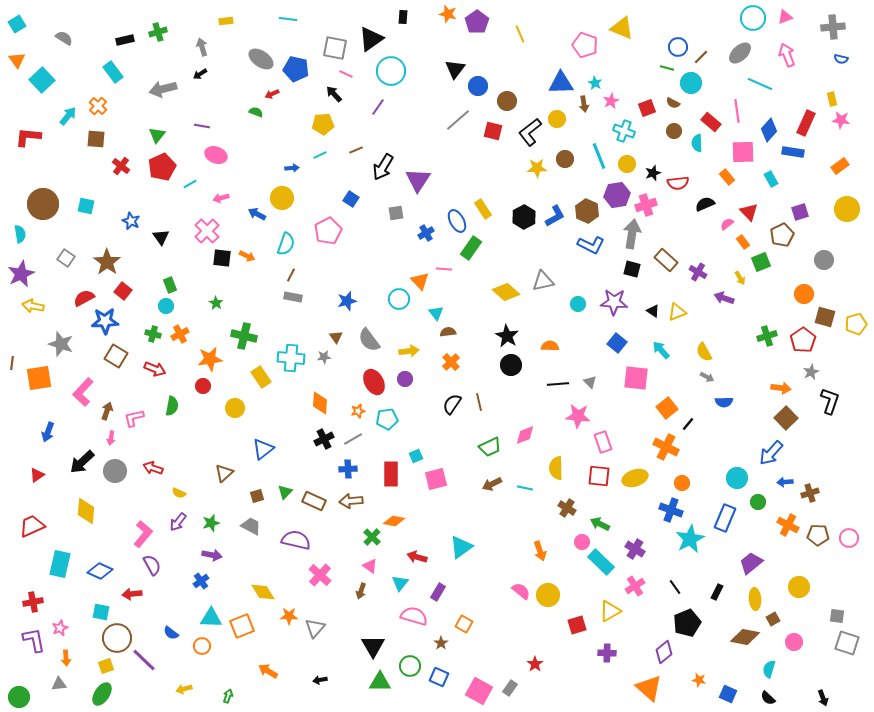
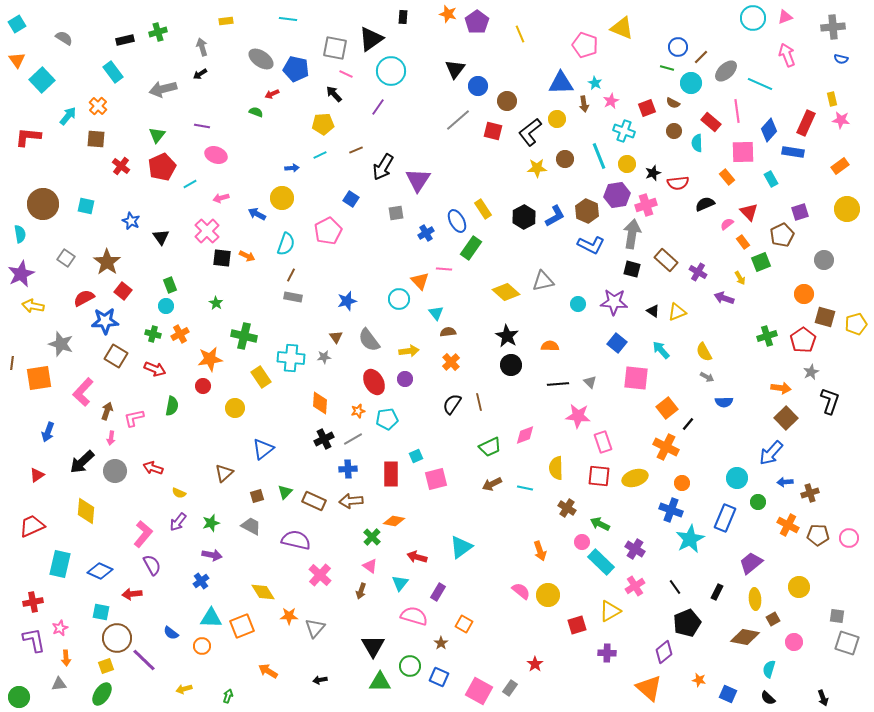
gray ellipse at (740, 53): moved 14 px left, 18 px down
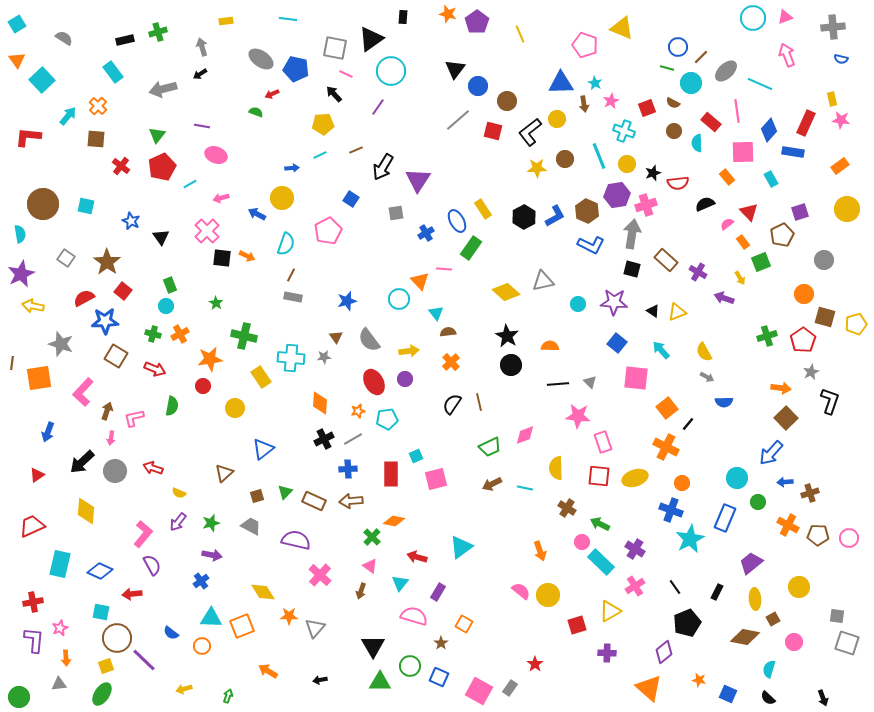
purple L-shape at (34, 640): rotated 16 degrees clockwise
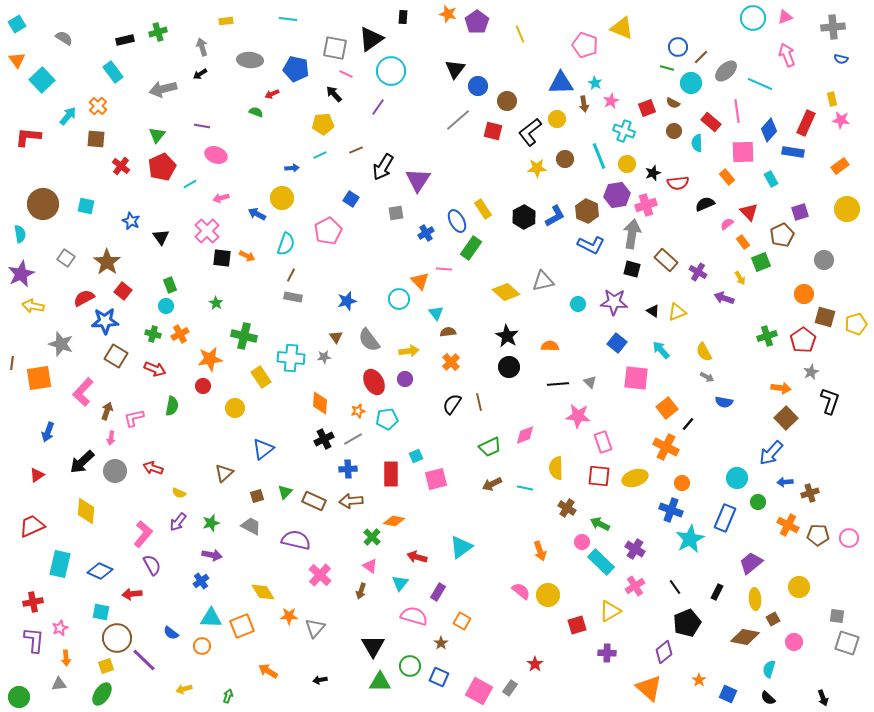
gray ellipse at (261, 59): moved 11 px left, 1 px down; rotated 30 degrees counterclockwise
black circle at (511, 365): moved 2 px left, 2 px down
blue semicircle at (724, 402): rotated 12 degrees clockwise
orange square at (464, 624): moved 2 px left, 3 px up
orange star at (699, 680): rotated 24 degrees clockwise
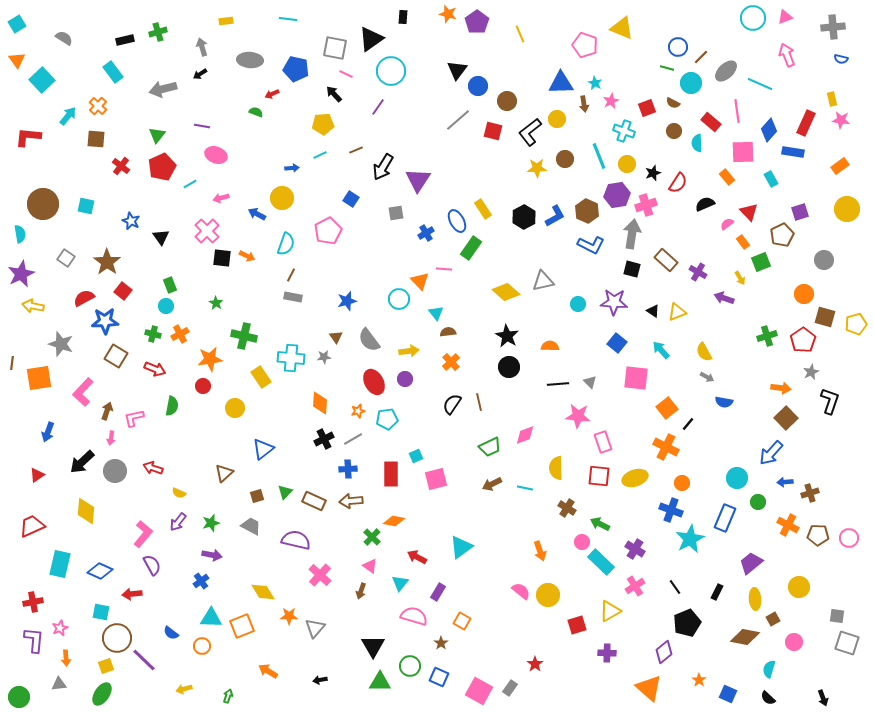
black triangle at (455, 69): moved 2 px right, 1 px down
red semicircle at (678, 183): rotated 50 degrees counterclockwise
red arrow at (417, 557): rotated 12 degrees clockwise
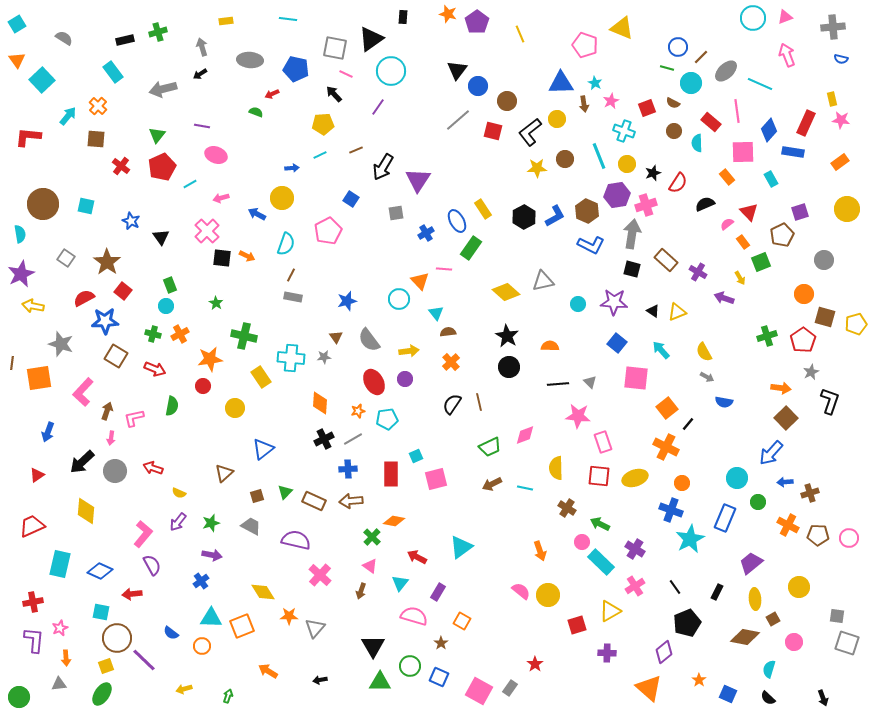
orange rectangle at (840, 166): moved 4 px up
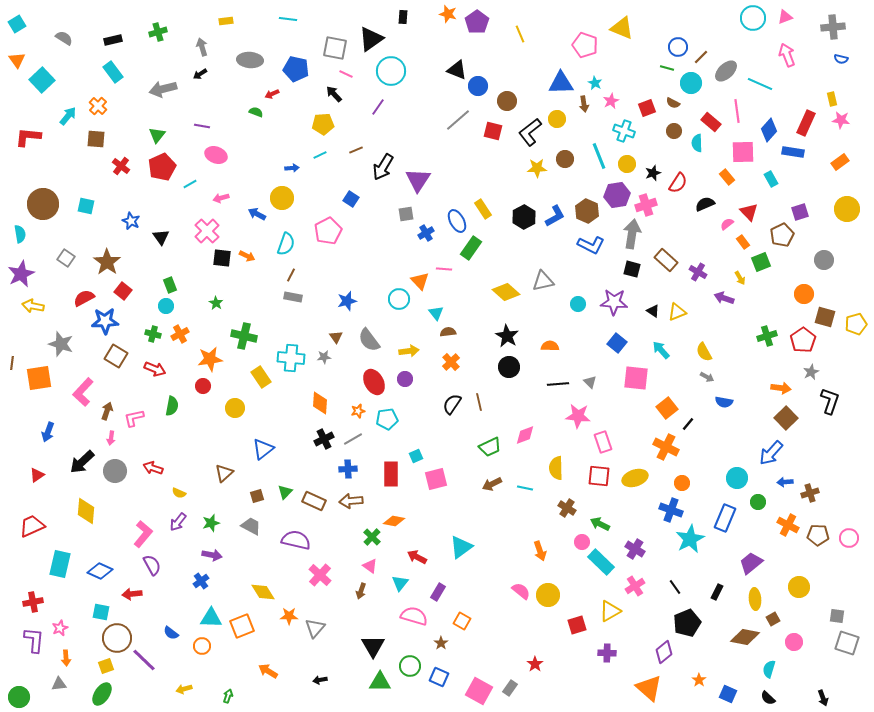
black rectangle at (125, 40): moved 12 px left
black triangle at (457, 70): rotated 45 degrees counterclockwise
gray square at (396, 213): moved 10 px right, 1 px down
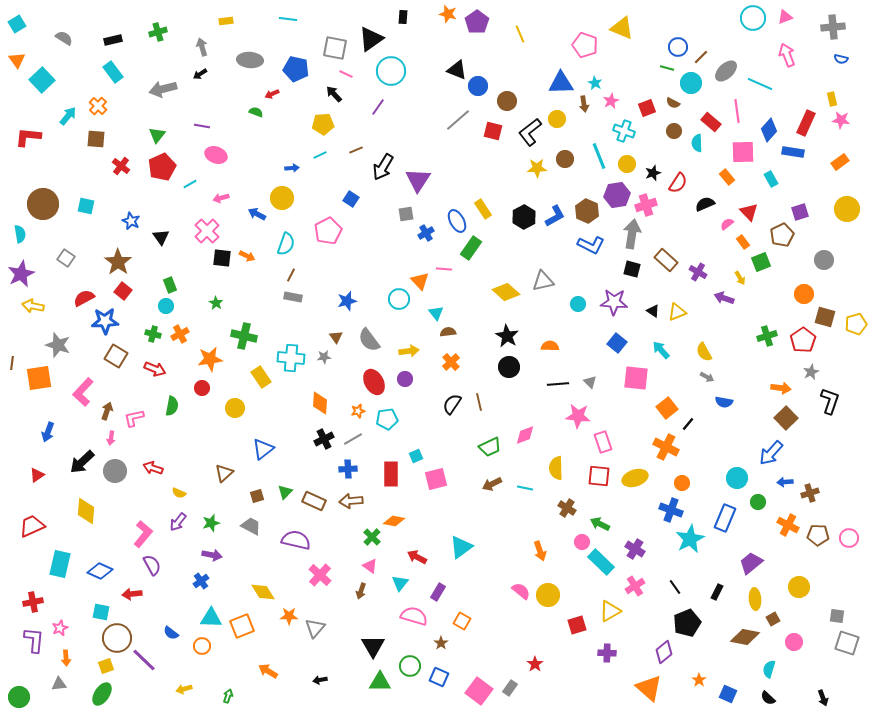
brown star at (107, 262): moved 11 px right
gray star at (61, 344): moved 3 px left, 1 px down
red circle at (203, 386): moved 1 px left, 2 px down
pink square at (479, 691): rotated 8 degrees clockwise
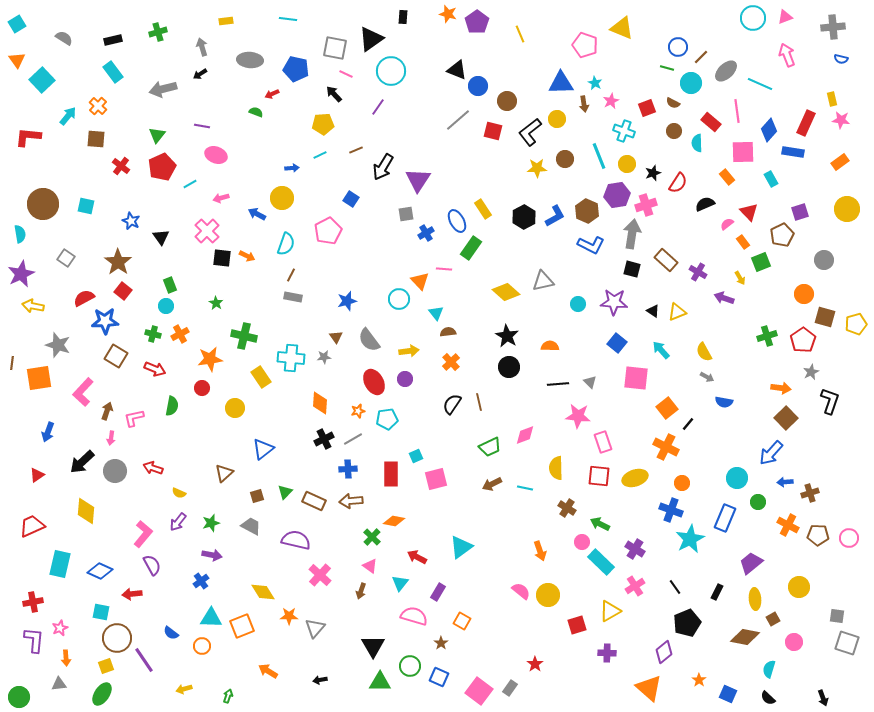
purple line at (144, 660): rotated 12 degrees clockwise
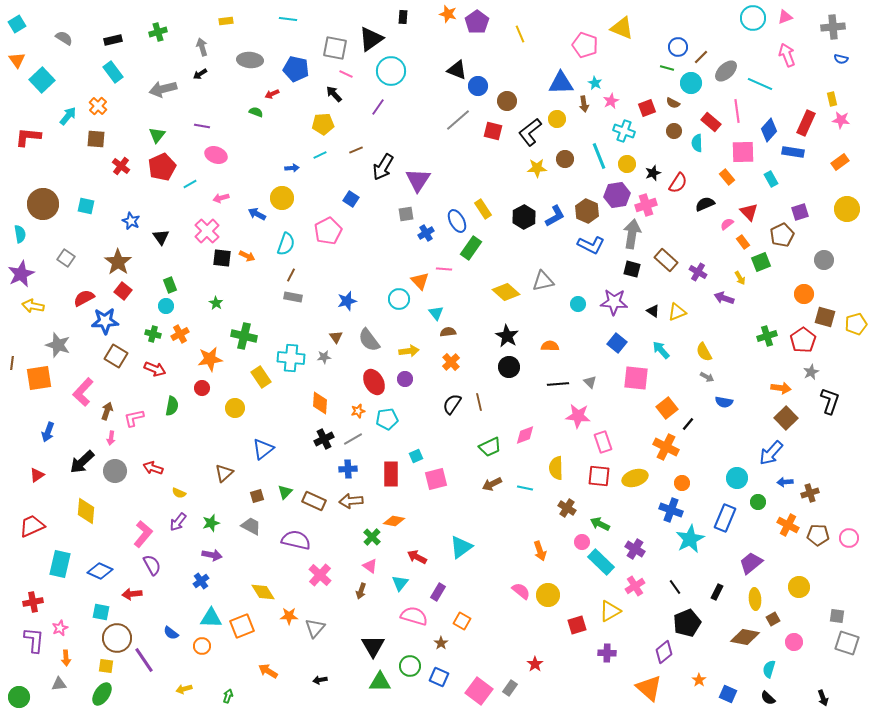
yellow square at (106, 666): rotated 28 degrees clockwise
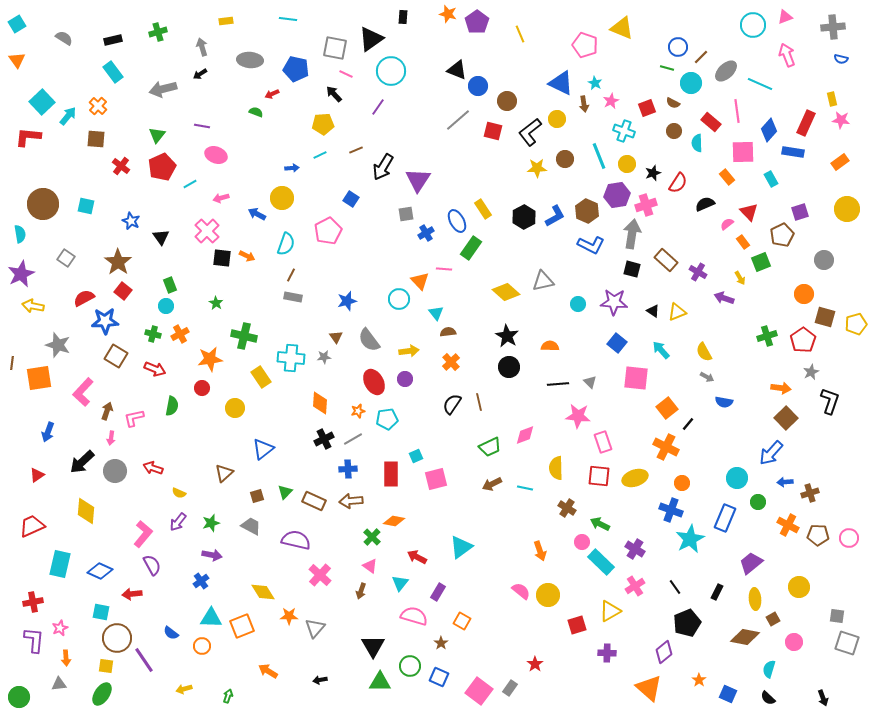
cyan circle at (753, 18): moved 7 px down
cyan square at (42, 80): moved 22 px down
blue triangle at (561, 83): rotated 28 degrees clockwise
